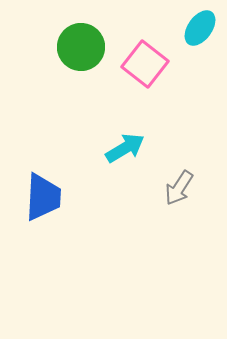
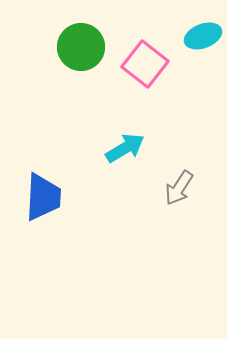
cyan ellipse: moved 3 px right, 8 px down; rotated 33 degrees clockwise
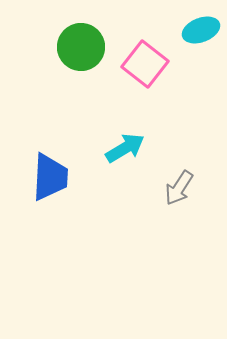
cyan ellipse: moved 2 px left, 6 px up
blue trapezoid: moved 7 px right, 20 px up
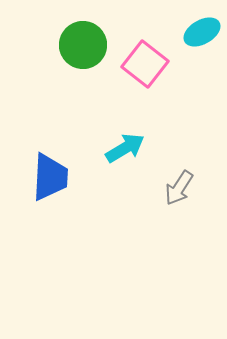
cyan ellipse: moved 1 px right, 2 px down; rotated 9 degrees counterclockwise
green circle: moved 2 px right, 2 px up
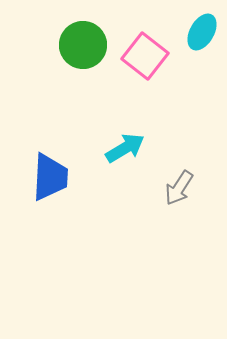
cyan ellipse: rotated 30 degrees counterclockwise
pink square: moved 8 px up
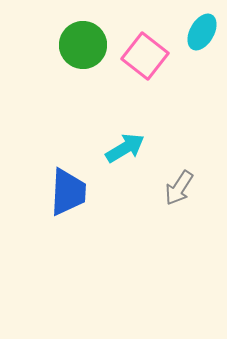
blue trapezoid: moved 18 px right, 15 px down
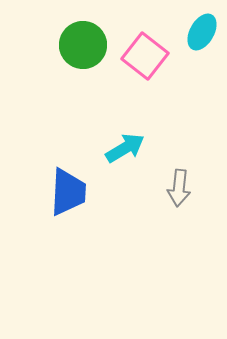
gray arrow: rotated 27 degrees counterclockwise
